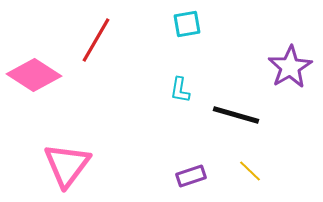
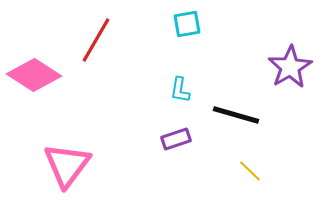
purple rectangle: moved 15 px left, 37 px up
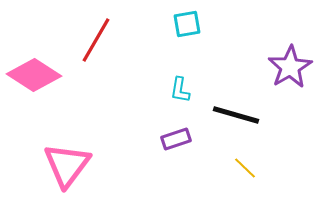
yellow line: moved 5 px left, 3 px up
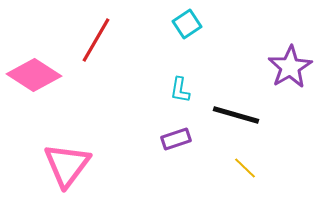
cyan square: rotated 24 degrees counterclockwise
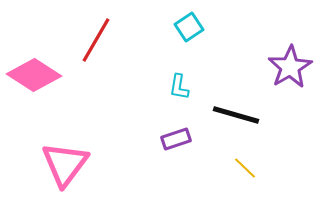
cyan square: moved 2 px right, 3 px down
cyan L-shape: moved 1 px left, 3 px up
pink triangle: moved 2 px left, 1 px up
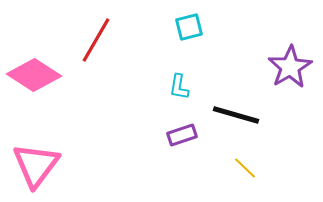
cyan square: rotated 20 degrees clockwise
purple rectangle: moved 6 px right, 4 px up
pink triangle: moved 29 px left, 1 px down
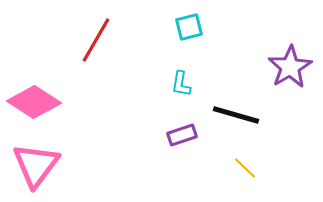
pink diamond: moved 27 px down
cyan L-shape: moved 2 px right, 3 px up
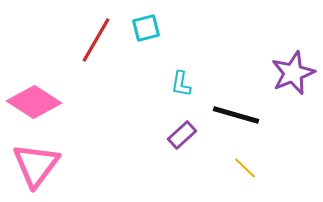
cyan square: moved 43 px left, 1 px down
purple star: moved 3 px right, 6 px down; rotated 9 degrees clockwise
purple rectangle: rotated 24 degrees counterclockwise
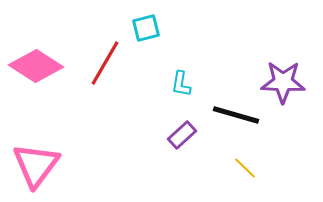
red line: moved 9 px right, 23 px down
purple star: moved 10 px left, 9 px down; rotated 24 degrees clockwise
pink diamond: moved 2 px right, 36 px up
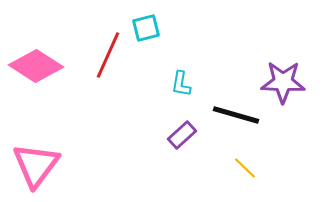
red line: moved 3 px right, 8 px up; rotated 6 degrees counterclockwise
